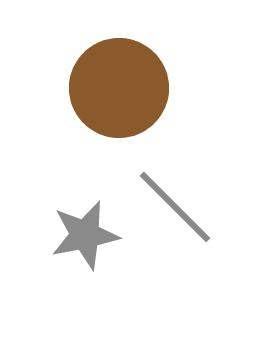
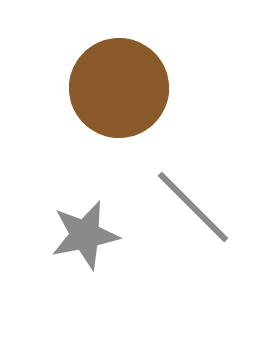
gray line: moved 18 px right
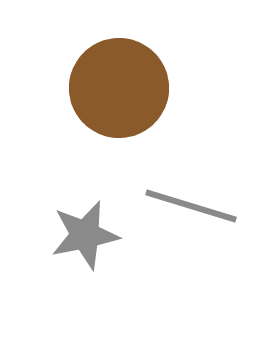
gray line: moved 2 px left, 1 px up; rotated 28 degrees counterclockwise
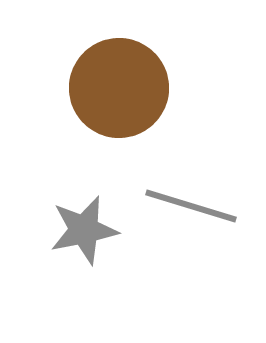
gray star: moved 1 px left, 5 px up
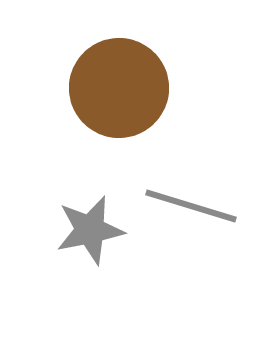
gray star: moved 6 px right
